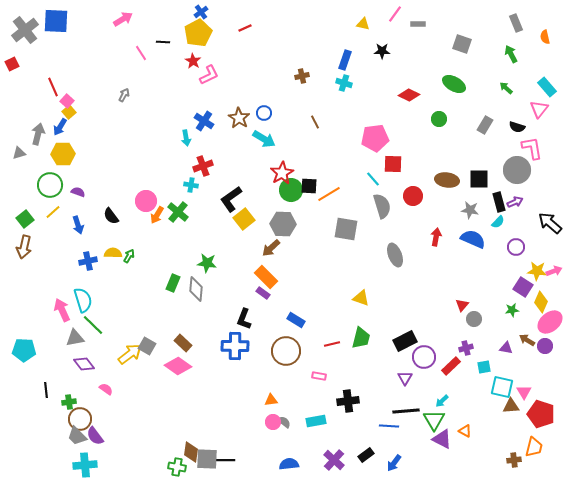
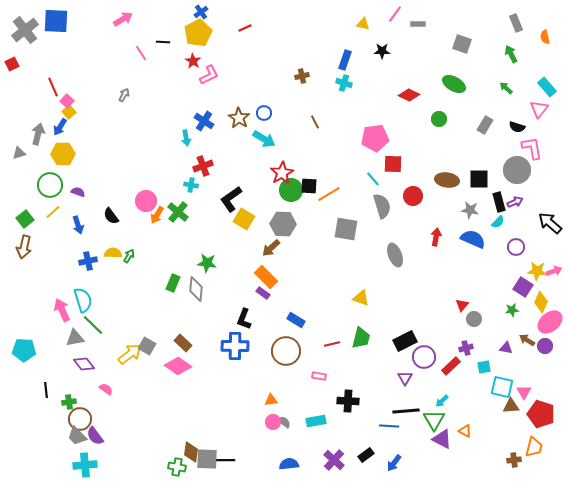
yellow square at (244, 219): rotated 20 degrees counterclockwise
black cross at (348, 401): rotated 10 degrees clockwise
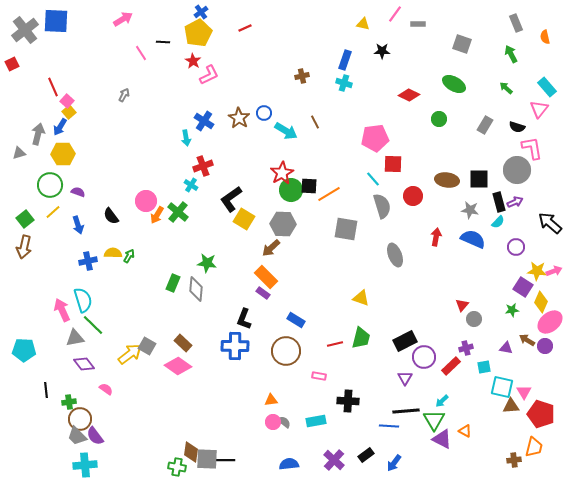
cyan arrow at (264, 139): moved 22 px right, 8 px up
cyan cross at (191, 185): rotated 24 degrees clockwise
red line at (332, 344): moved 3 px right
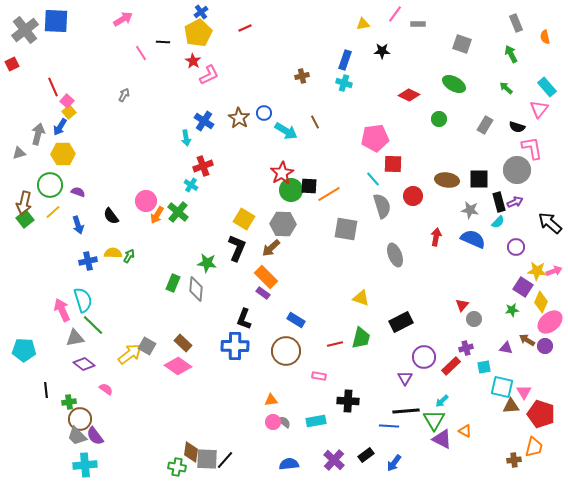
yellow triangle at (363, 24): rotated 24 degrees counterclockwise
black L-shape at (231, 199): moved 6 px right, 49 px down; rotated 148 degrees clockwise
brown arrow at (24, 247): moved 44 px up
black rectangle at (405, 341): moved 4 px left, 19 px up
purple diamond at (84, 364): rotated 15 degrees counterclockwise
black line at (225, 460): rotated 48 degrees counterclockwise
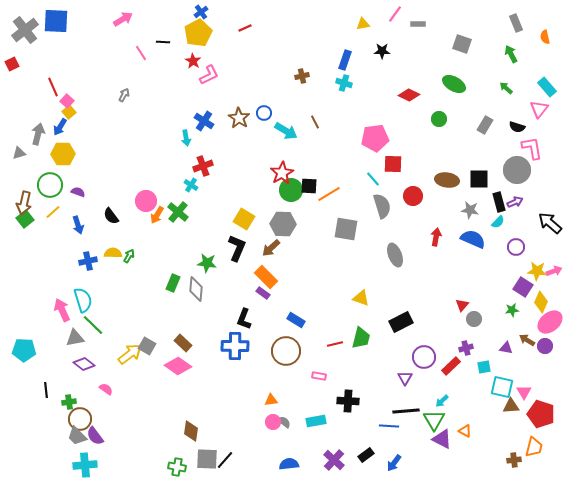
brown diamond at (191, 452): moved 21 px up
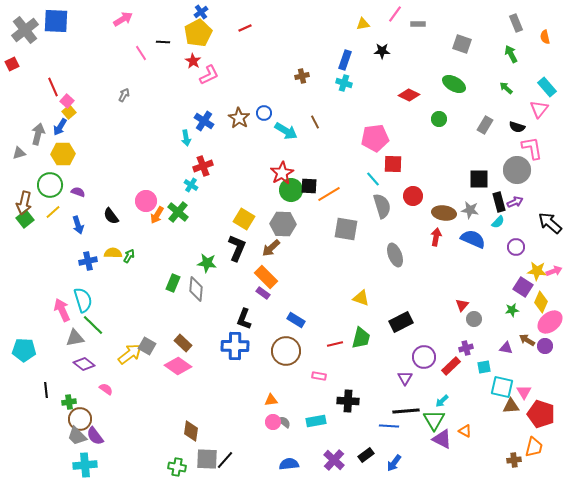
brown ellipse at (447, 180): moved 3 px left, 33 px down
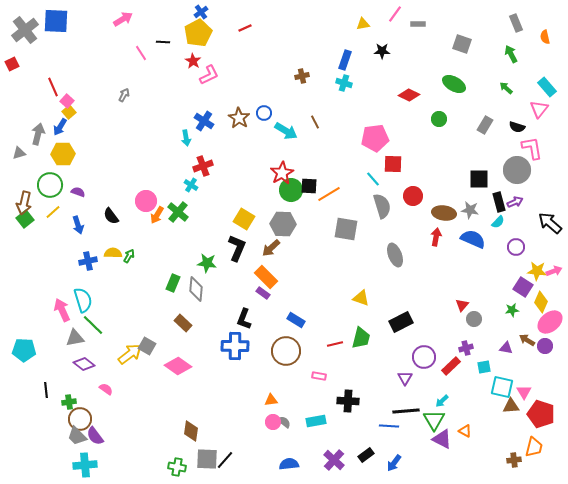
brown rectangle at (183, 343): moved 20 px up
